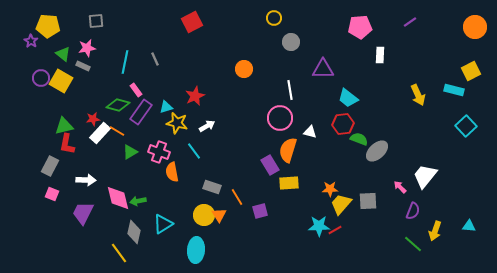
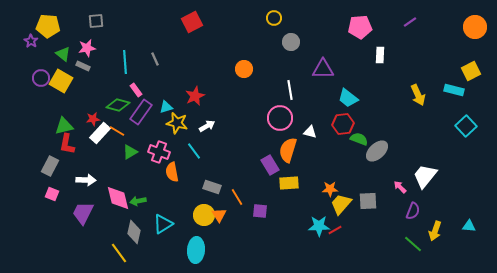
cyan line at (125, 62): rotated 15 degrees counterclockwise
purple square at (260, 211): rotated 21 degrees clockwise
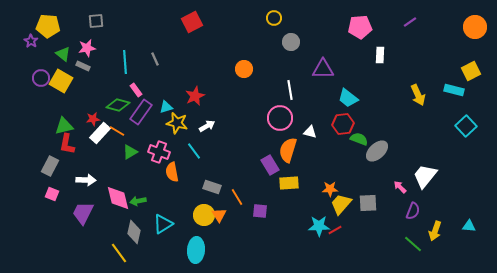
gray square at (368, 201): moved 2 px down
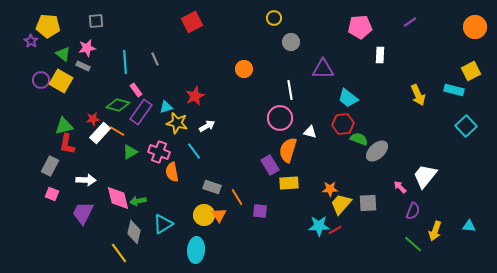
purple circle at (41, 78): moved 2 px down
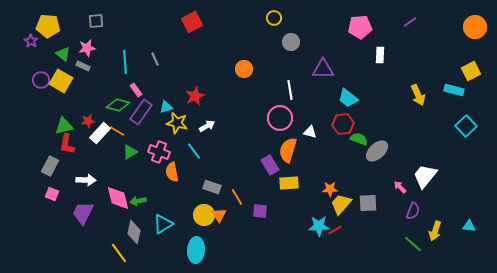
red star at (93, 119): moved 5 px left, 2 px down
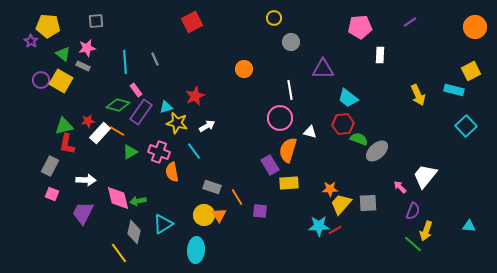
yellow arrow at (435, 231): moved 9 px left
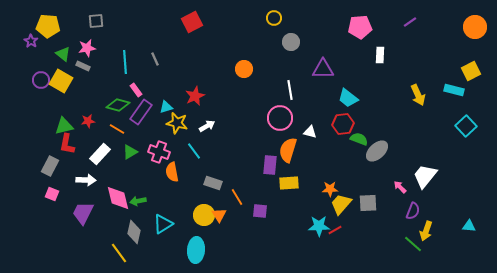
orange line at (117, 131): moved 2 px up
white rectangle at (100, 133): moved 21 px down
purple rectangle at (270, 165): rotated 36 degrees clockwise
gray rectangle at (212, 187): moved 1 px right, 4 px up
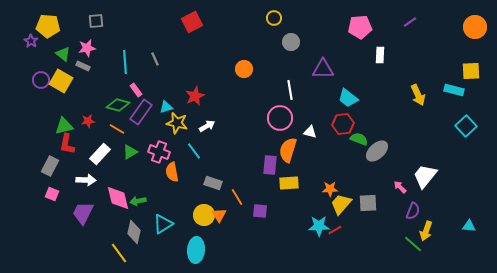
yellow square at (471, 71): rotated 24 degrees clockwise
